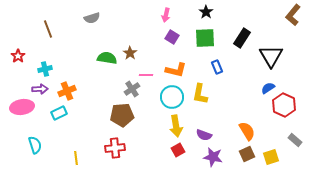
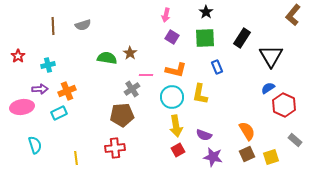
gray semicircle: moved 9 px left, 7 px down
brown line: moved 5 px right, 3 px up; rotated 18 degrees clockwise
cyan cross: moved 3 px right, 4 px up
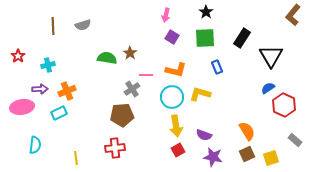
yellow L-shape: rotated 95 degrees clockwise
cyan semicircle: rotated 24 degrees clockwise
yellow square: moved 1 px down
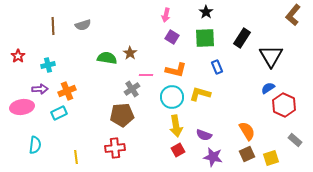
yellow line: moved 1 px up
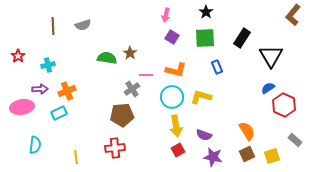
yellow L-shape: moved 1 px right, 3 px down
yellow square: moved 1 px right, 2 px up
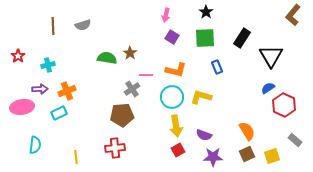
purple star: rotated 12 degrees counterclockwise
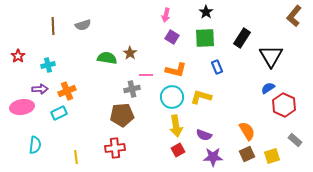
brown L-shape: moved 1 px right, 1 px down
gray cross: rotated 21 degrees clockwise
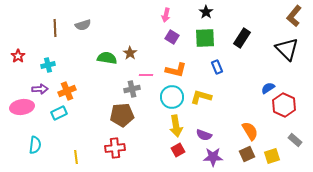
brown line: moved 2 px right, 2 px down
black triangle: moved 16 px right, 7 px up; rotated 15 degrees counterclockwise
orange semicircle: moved 3 px right
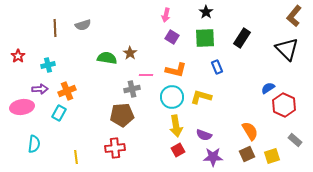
cyan rectangle: rotated 35 degrees counterclockwise
cyan semicircle: moved 1 px left, 1 px up
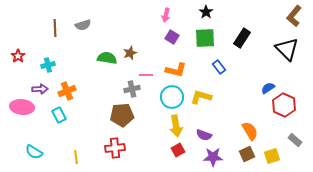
brown star: rotated 16 degrees clockwise
blue rectangle: moved 2 px right; rotated 16 degrees counterclockwise
pink ellipse: rotated 15 degrees clockwise
cyan rectangle: moved 2 px down; rotated 56 degrees counterclockwise
cyan semicircle: moved 8 px down; rotated 114 degrees clockwise
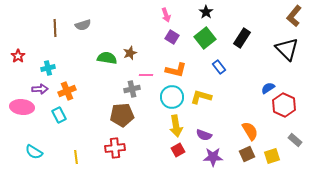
pink arrow: rotated 32 degrees counterclockwise
green square: rotated 35 degrees counterclockwise
cyan cross: moved 3 px down
